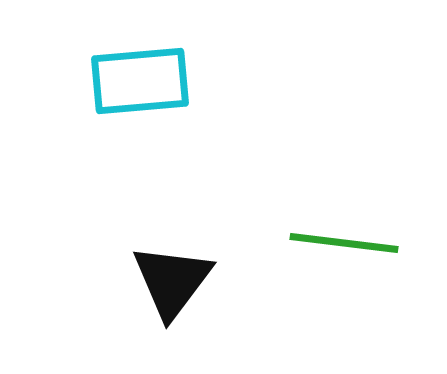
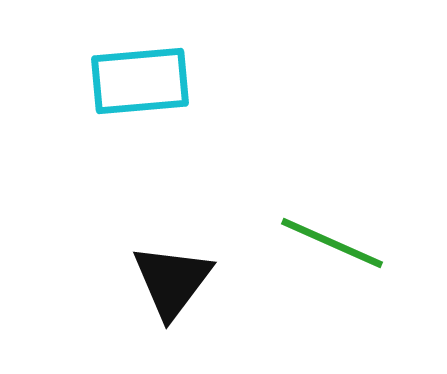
green line: moved 12 px left; rotated 17 degrees clockwise
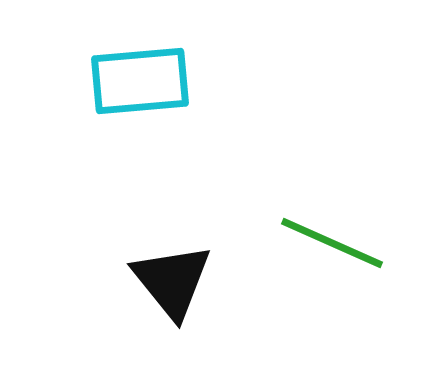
black triangle: rotated 16 degrees counterclockwise
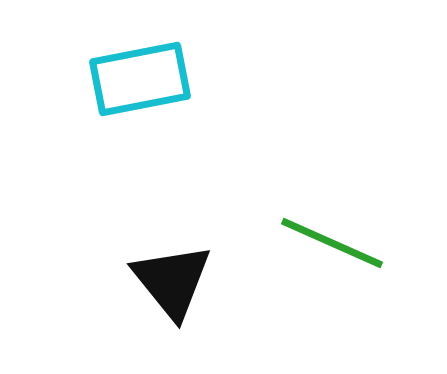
cyan rectangle: moved 2 px up; rotated 6 degrees counterclockwise
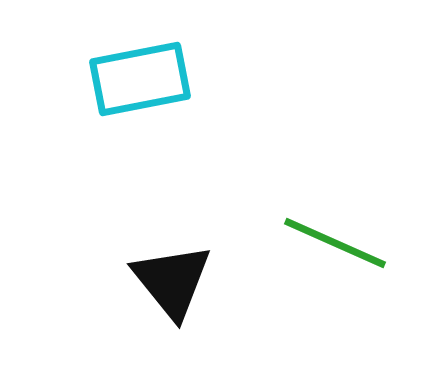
green line: moved 3 px right
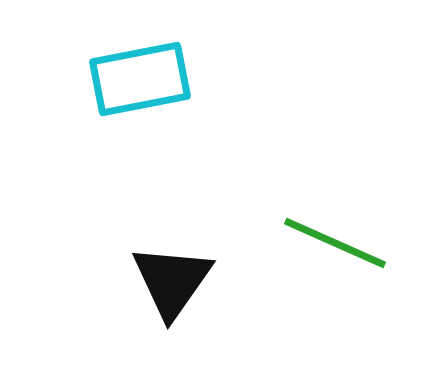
black triangle: rotated 14 degrees clockwise
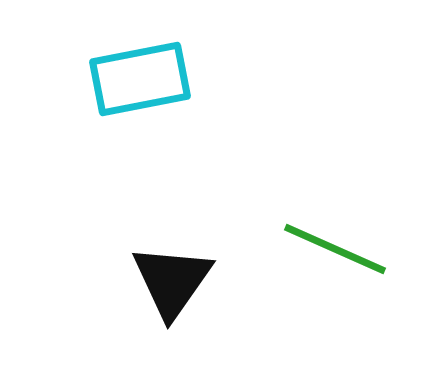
green line: moved 6 px down
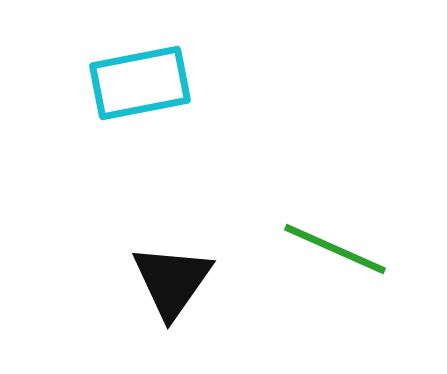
cyan rectangle: moved 4 px down
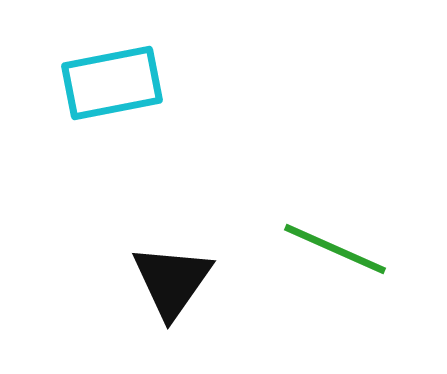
cyan rectangle: moved 28 px left
